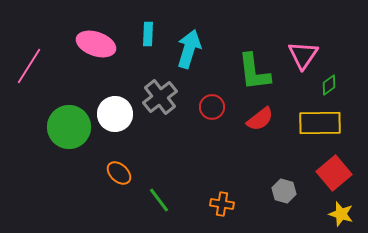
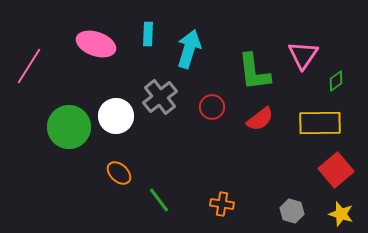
green diamond: moved 7 px right, 4 px up
white circle: moved 1 px right, 2 px down
red square: moved 2 px right, 3 px up
gray hexagon: moved 8 px right, 20 px down
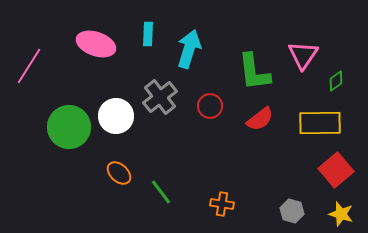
red circle: moved 2 px left, 1 px up
green line: moved 2 px right, 8 px up
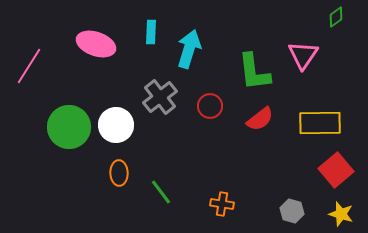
cyan rectangle: moved 3 px right, 2 px up
green diamond: moved 64 px up
white circle: moved 9 px down
orange ellipse: rotated 45 degrees clockwise
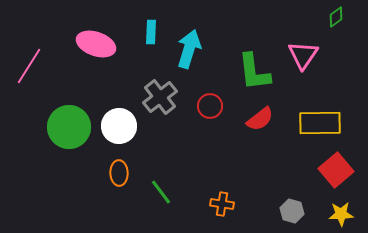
white circle: moved 3 px right, 1 px down
yellow star: rotated 20 degrees counterclockwise
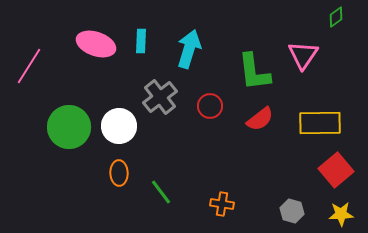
cyan rectangle: moved 10 px left, 9 px down
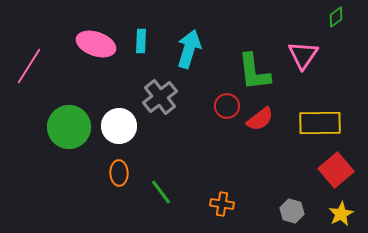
red circle: moved 17 px right
yellow star: rotated 25 degrees counterclockwise
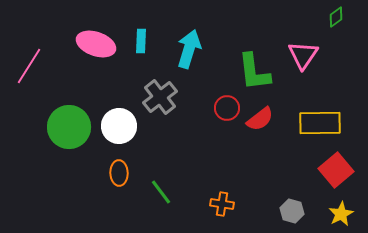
red circle: moved 2 px down
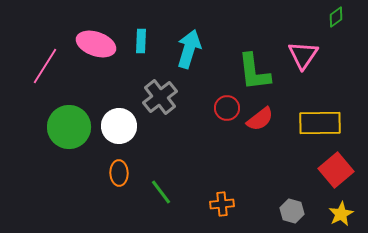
pink line: moved 16 px right
orange cross: rotated 15 degrees counterclockwise
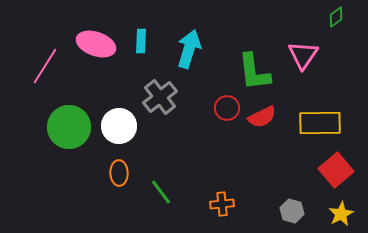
red semicircle: moved 2 px right, 2 px up; rotated 12 degrees clockwise
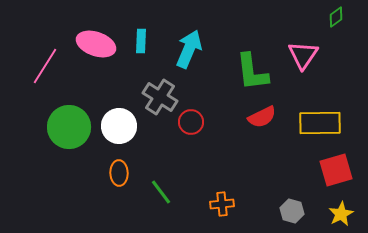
cyan arrow: rotated 6 degrees clockwise
green L-shape: moved 2 px left
gray cross: rotated 20 degrees counterclockwise
red circle: moved 36 px left, 14 px down
red square: rotated 24 degrees clockwise
